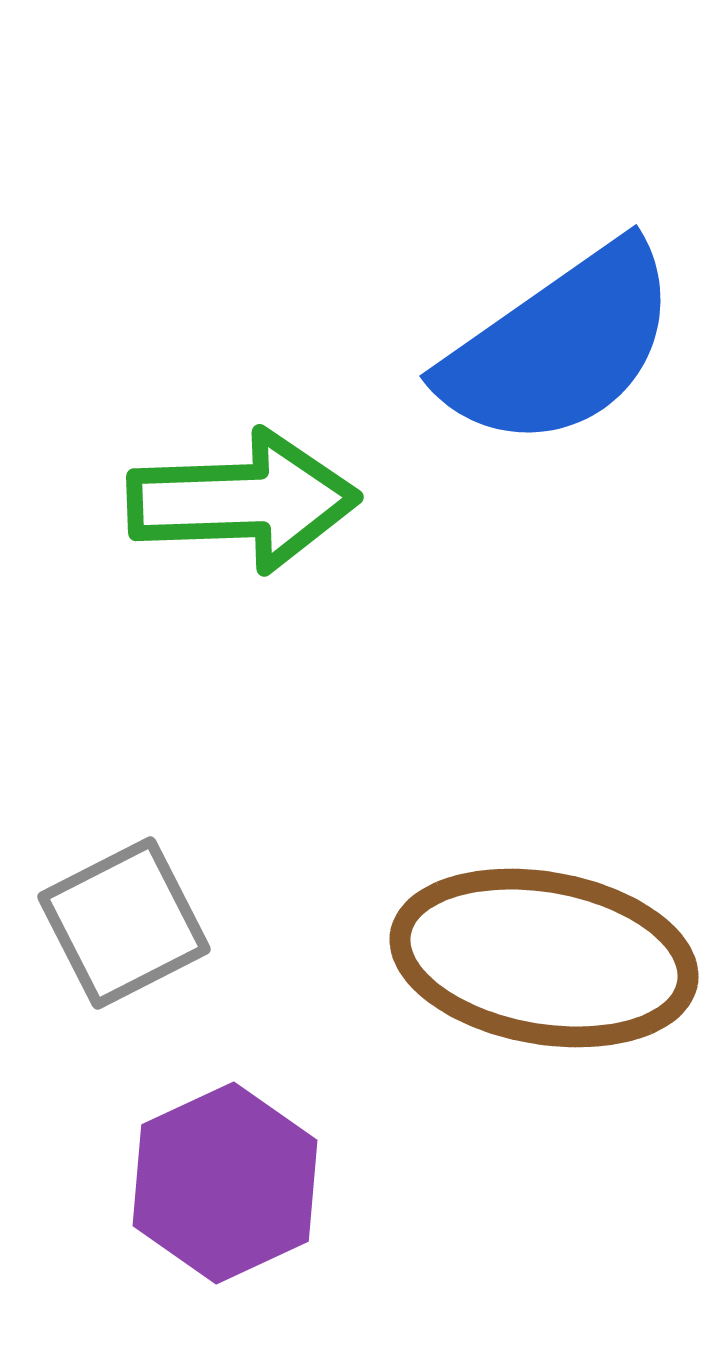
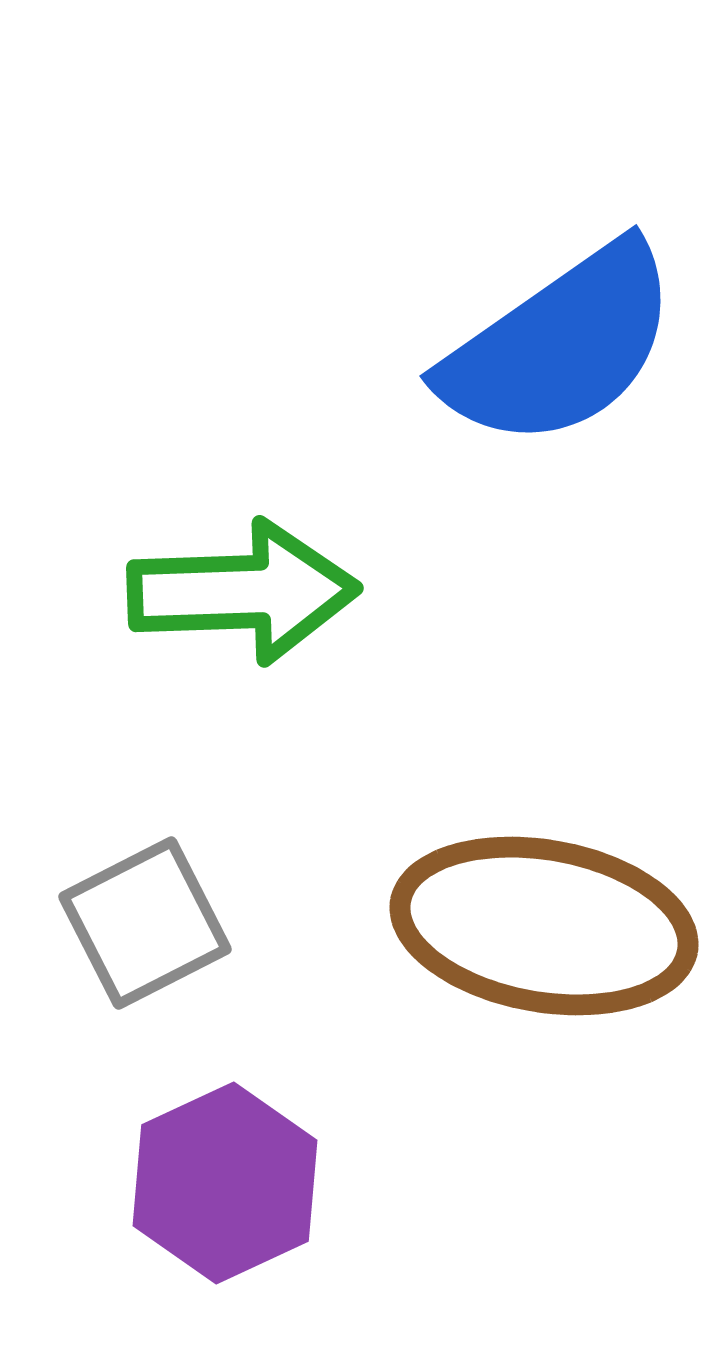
green arrow: moved 91 px down
gray square: moved 21 px right
brown ellipse: moved 32 px up
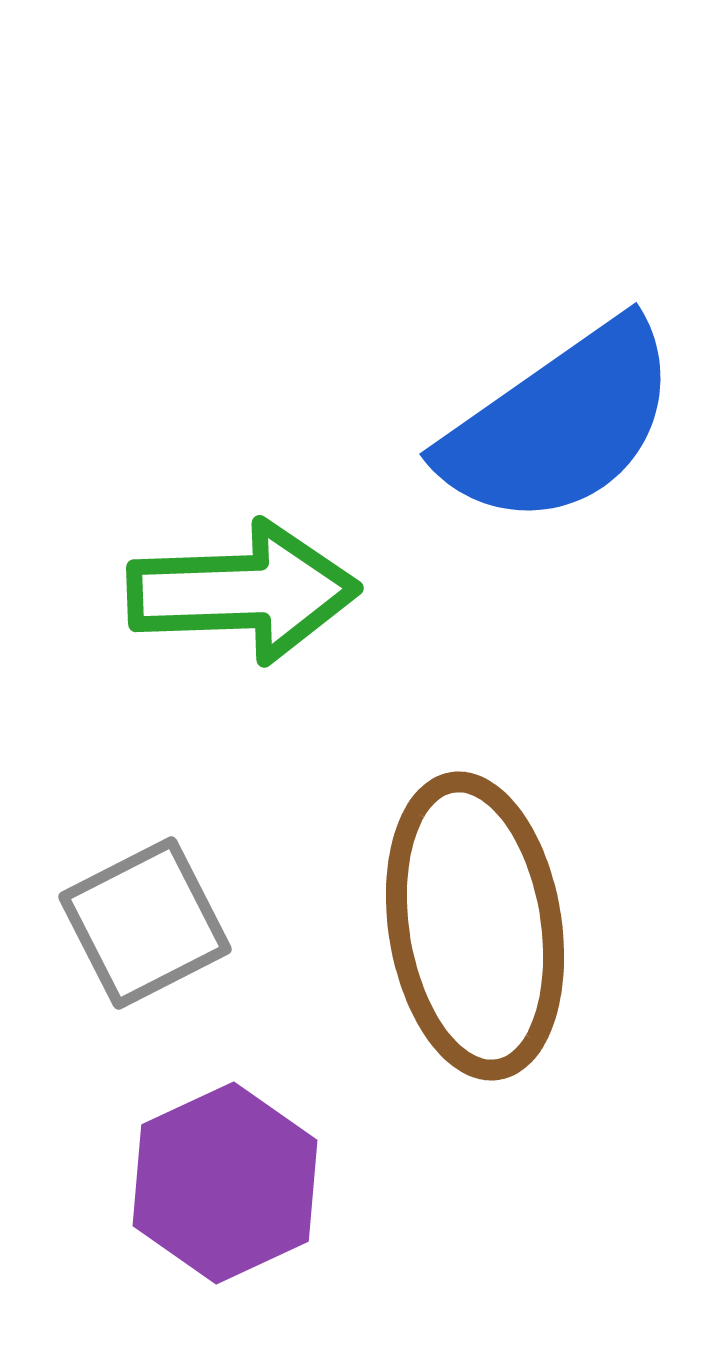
blue semicircle: moved 78 px down
brown ellipse: moved 69 px left; rotated 71 degrees clockwise
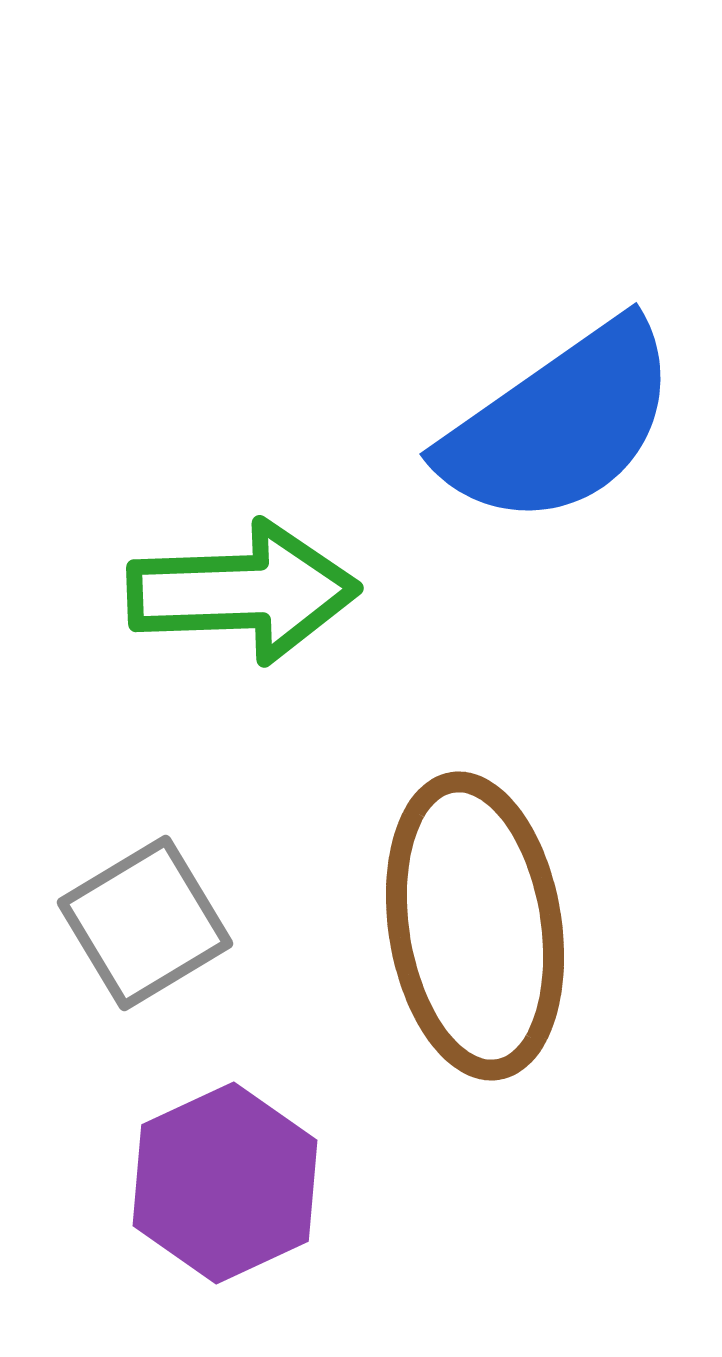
gray square: rotated 4 degrees counterclockwise
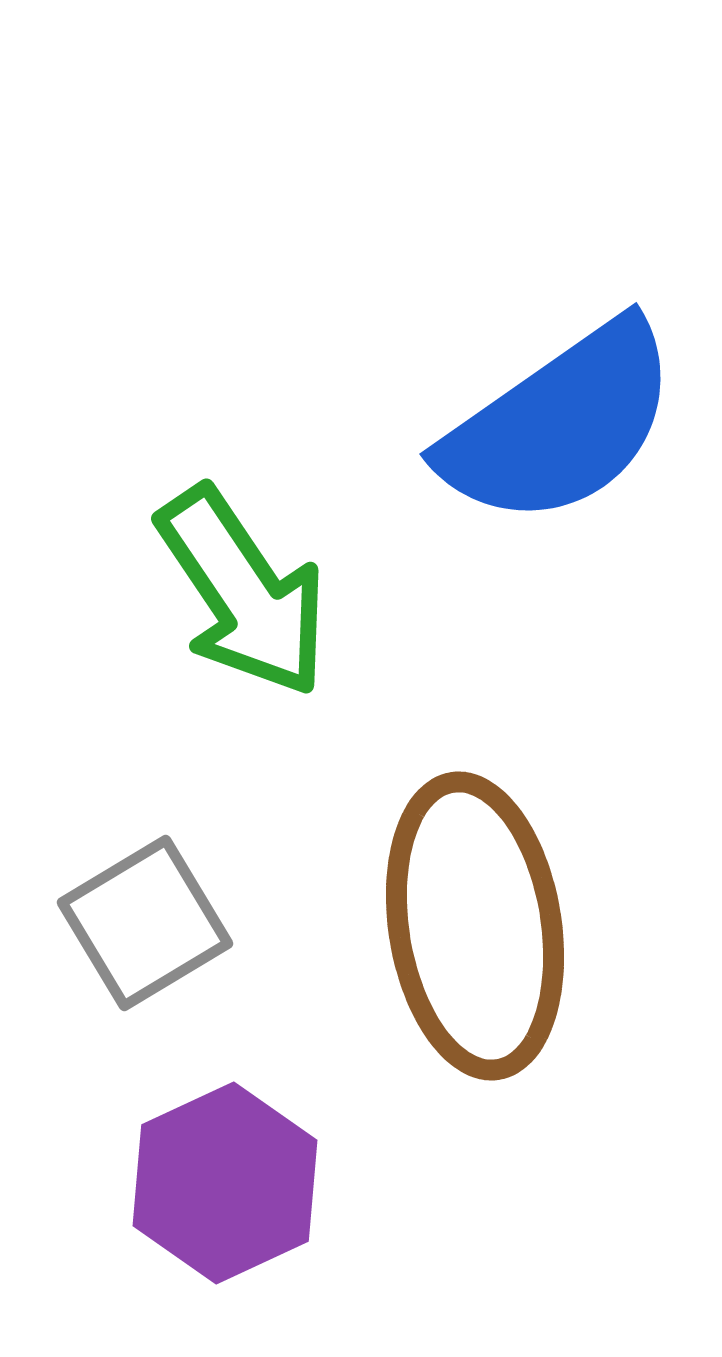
green arrow: rotated 58 degrees clockwise
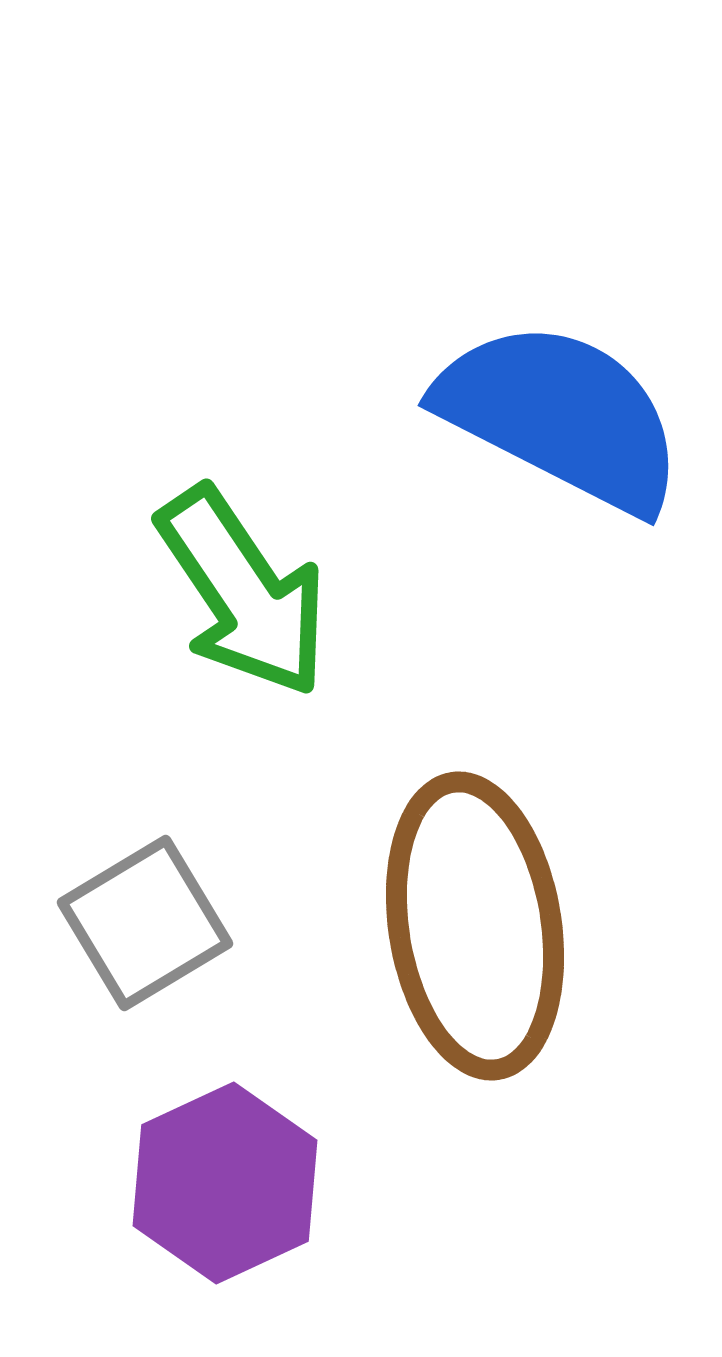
blue semicircle: moved 1 px right, 8 px up; rotated 118 degrees counterclockwise
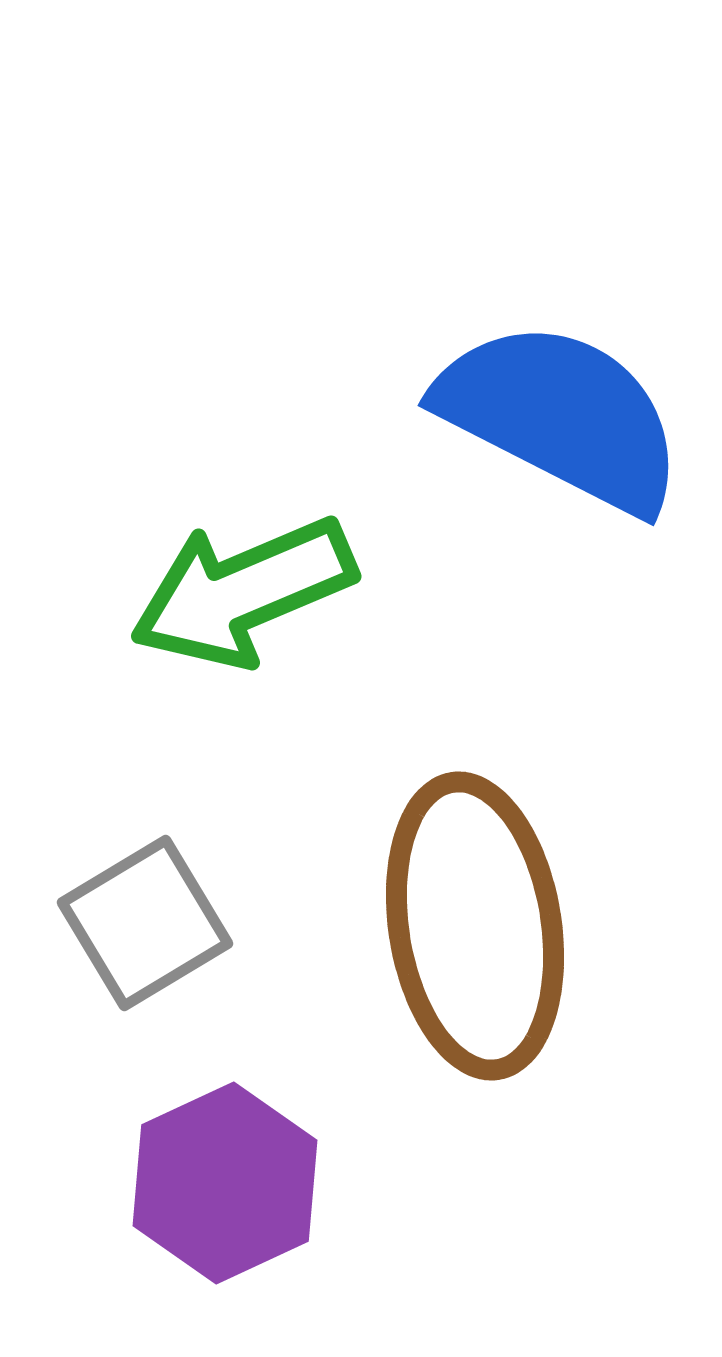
green arrow: rotated 101 degrees clockwise
